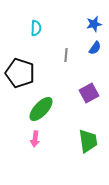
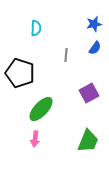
green trapezoid: rotated 30 degrees clockwise
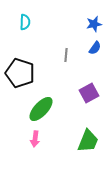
cyan semicircle: moved 11 px left, 6 px up
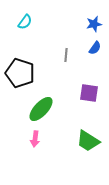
cyan semicircle: rotated 35 degrees clockwise
purple square: rotated 36 degrees clockwise
green trapezoid: rotated 100 degrees clockwise
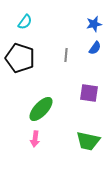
black pentagon: moved 15 px up
green trapezoid: rotated 20 degrees counterclockwise
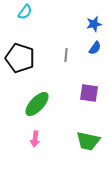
cyan semicircle: moved 10 px up
green ellipse: moved 4 px left, 5 px up
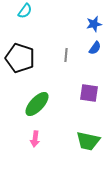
cyan semicircle: moved 1 px up
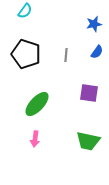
blue semicircle: moved 2 px right, 4 px down
black pentagon: moved 6 px right, 4 px up
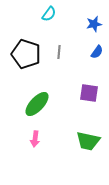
cyan semicircle: moved 24 px right, 3 px down
gray line: moved 7 px left, 3 px up
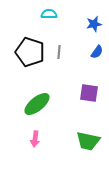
cyan semicircle: rotated 126 degrees counterclockwise
black pentagon: moved 4 px right, 2 px up
green ellipse: rotated 8 degrees clockwise
